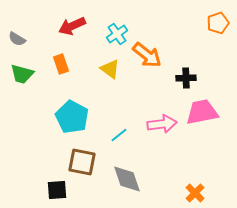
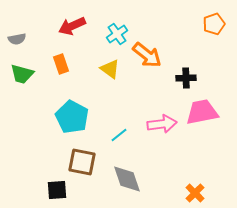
orange pentagon: moved 4 px left, 1 px down
gray semicircle: rotated 42 degrees counterclockwise
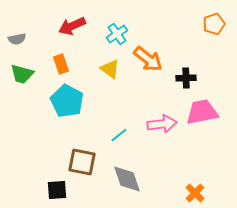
orange arrow: moved 1 px right, 4 px down
cyan pentagon: moved 5 px left, 16 px up
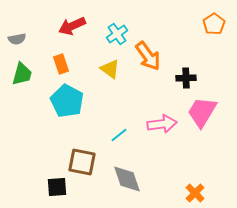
orange pentagon: rotated 15 degrees counterclockwise
orange arrow: moved 3 px up; rotated 16 degrees clockwise
green trapezoid: rotated 90 degrees counterclockwise
pink trapezoid: rotated 48 degrees counterclockwise
black square: moved 3 px up
